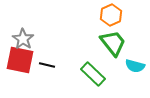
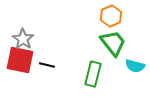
orange hexagon: moved 1 px down
green rectangle: rotated 60 degrees clockwise
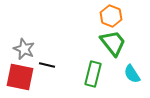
orange hexagon: rotated 15 degrees counterclockwise
gray star: moved 1 px right, 10 px down; rotated 10 degrees counterclockwise
red square: moved 17 px down
cyan semicircle: moved 3 px left, 8 px down; rotated 42 degrees clockwise
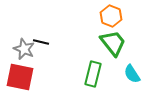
black line: moved 6 px left, 23 px up
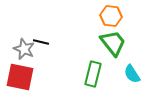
orange hexagon: rotated 15 degrees counterclockwise
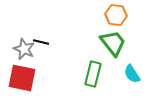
orange hexagon: moved 5 px right, 1 px up
red square: moved 2 px right, 1 px down
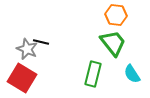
gray star: moved 3 px right
red square: rotated 20 degrees clockwise
